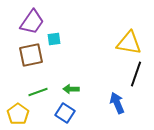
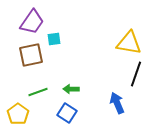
blue square: moved 2 px right
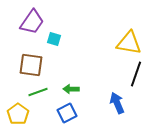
cyan square: rotated 24 degrees clockwise
brown square: moved 10 px down; rotated 20 degrees clockwise
blue square: rotated 30 degrees clockwise
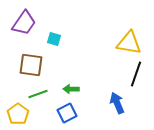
purple trapezoid: moved 8 px left, 1 px down
green line: moved 2 px down
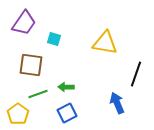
yellow triangle: moved 24 px left
green arrow: moved 5 px left, 2 px up
